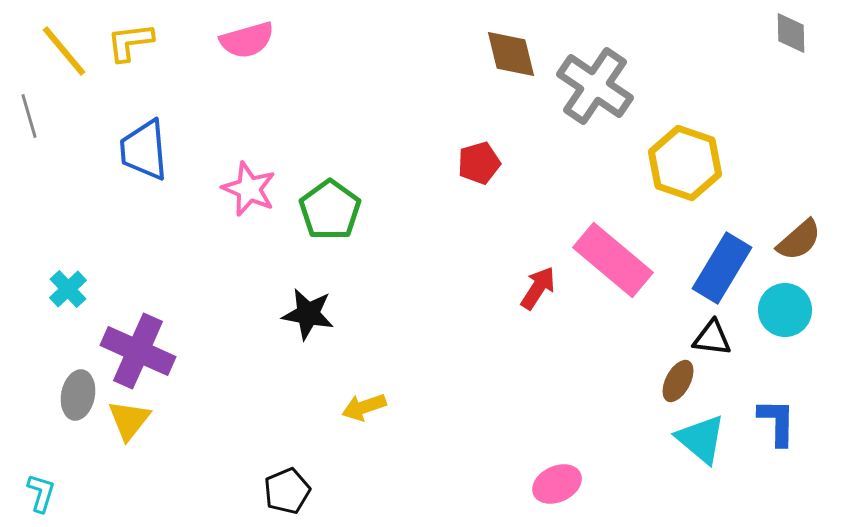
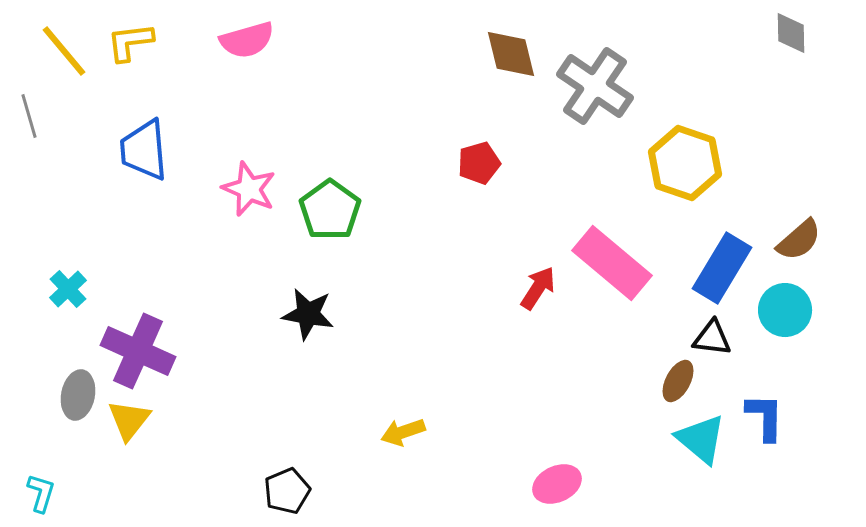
pink rectangle: moved 1 px left, 3 px down
yellow arrow: moved 39 px right, 25 px down
blue L-shape: moved 12 px left, 5 px up
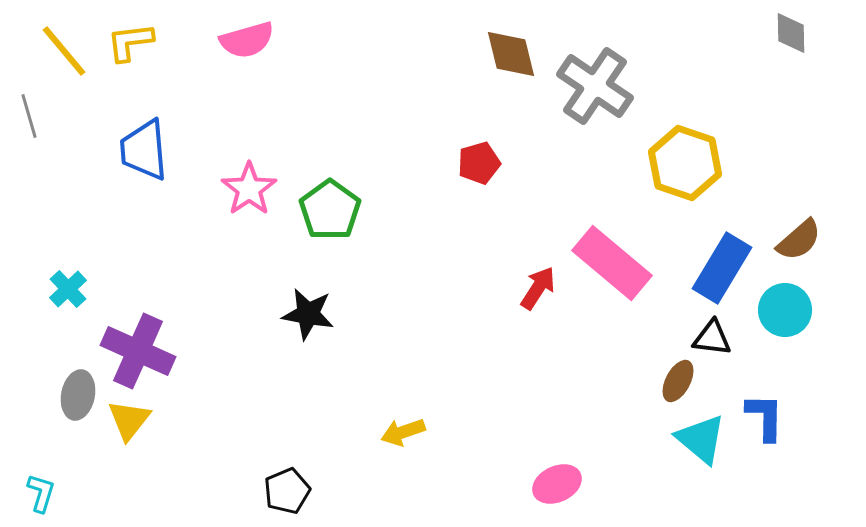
pink star: rotated 14 degrees clockwise
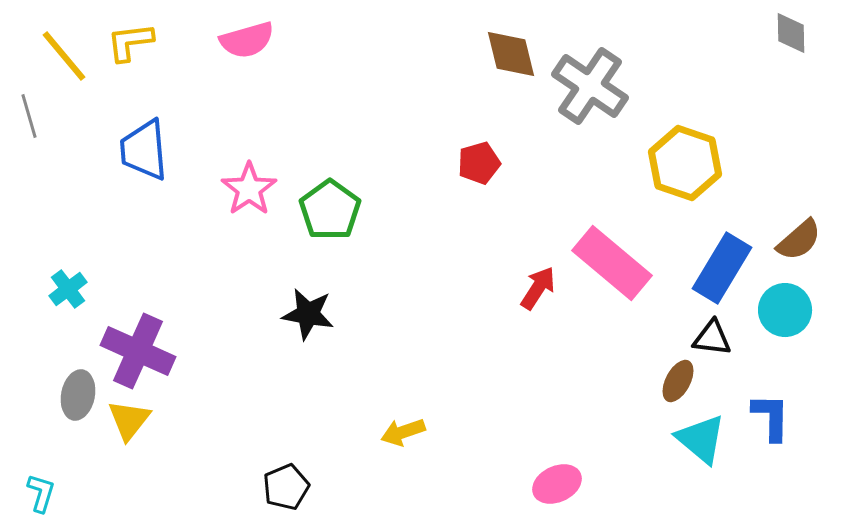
yellow line: moved 5 px down
gray cross: moved 5 px left
cyan cross: rotated 6 degrees clockwise
blue L-shape: moved 6 px right
black pentagon: moved 1 px left, 4 px up
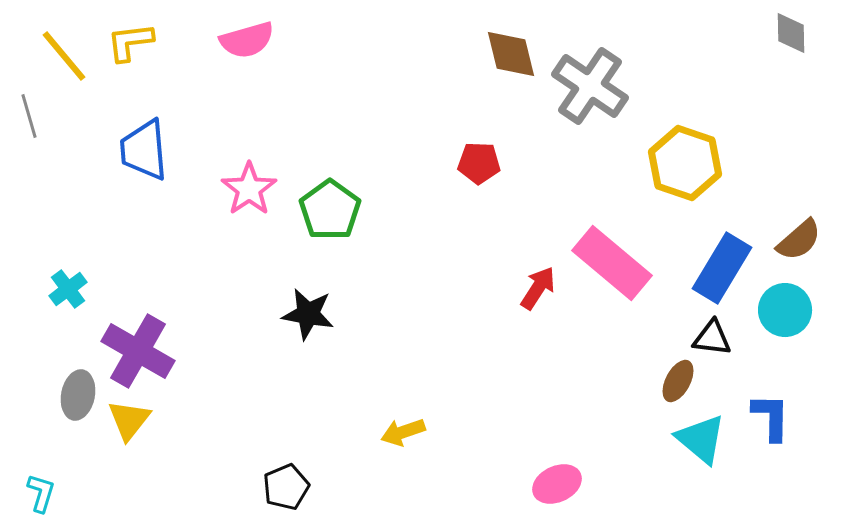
red pentagon: rotated 18 degrees clockwise
purple cross: rotated 6 degrees clockwise
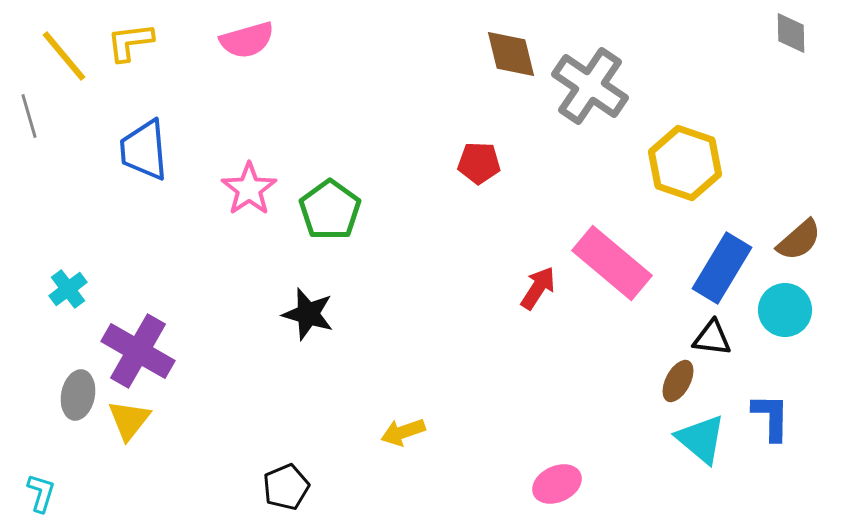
black star: rotated 6 degrees clockwise
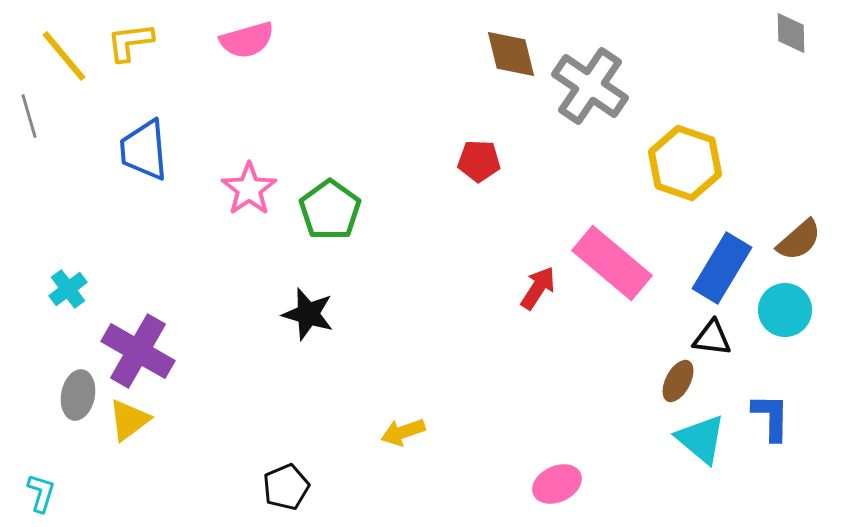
red pentagon: moved 2 px up
yellow triangle: rotated 15 degrees clockwise
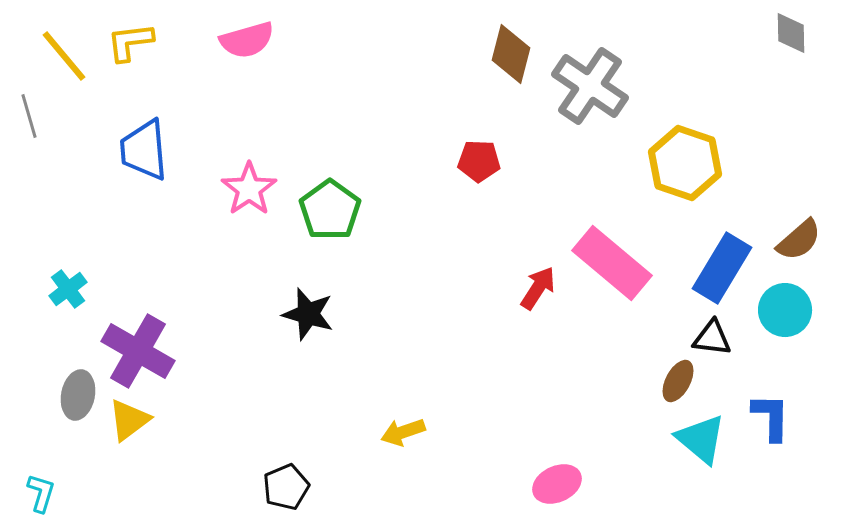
brown diamond: rotated 28 degrees clockwise
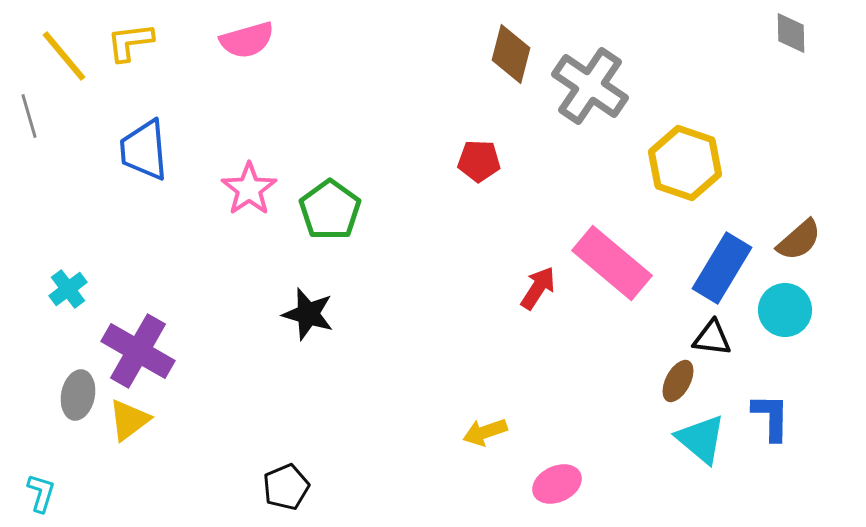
yellow arrow: moved 82 px right
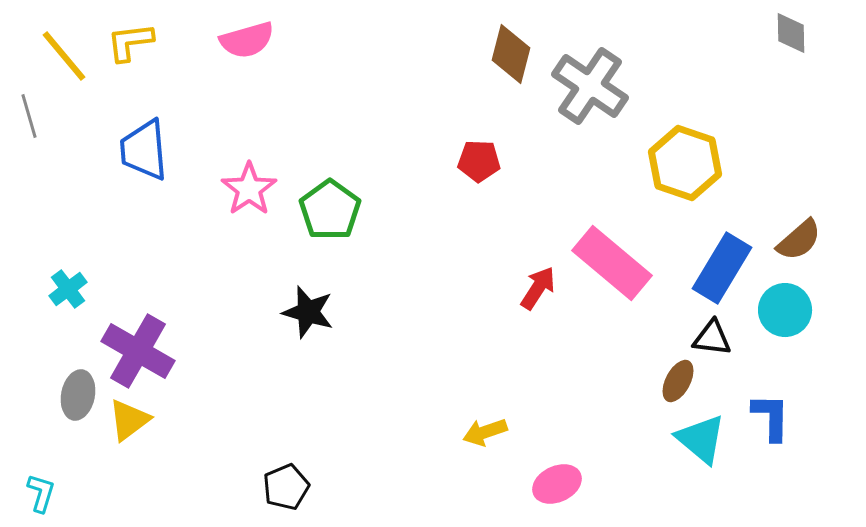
black star: moved 2 px up
